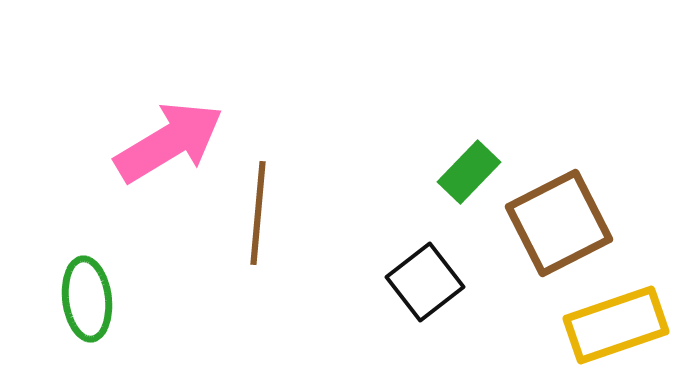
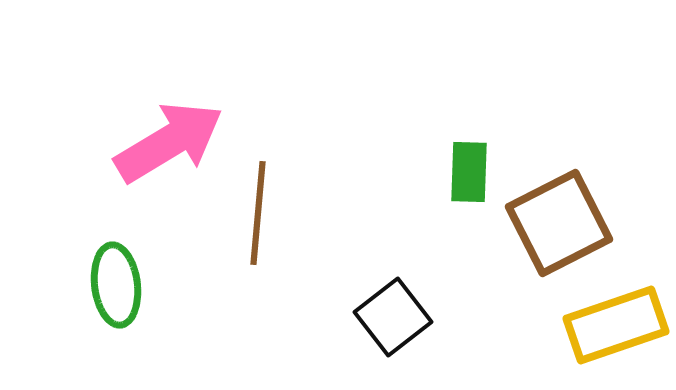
green rectangle: rotated 42 degrees counterclockwise
black square: moved 32 px left, 35 px down
green ellipse: moved 29 px right, 14 px up
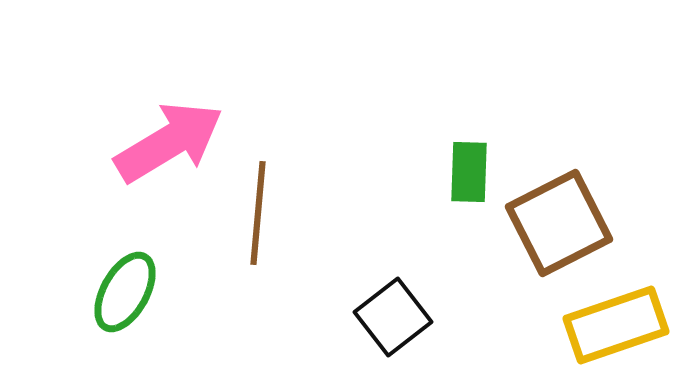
green ellipse: moved 9 px right, 7 px down; rotated 36 degrees clockwise
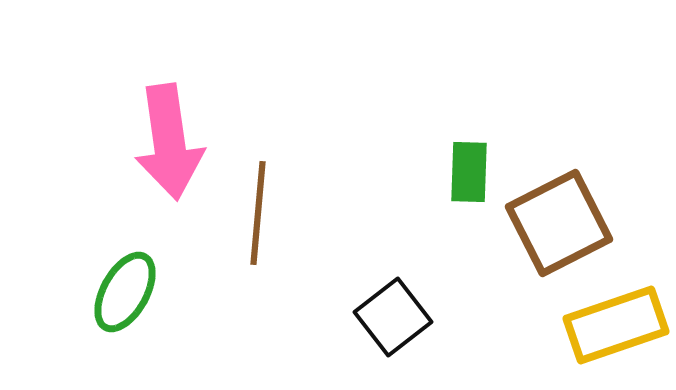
pink arrow: rotated 113 degrees clockwise
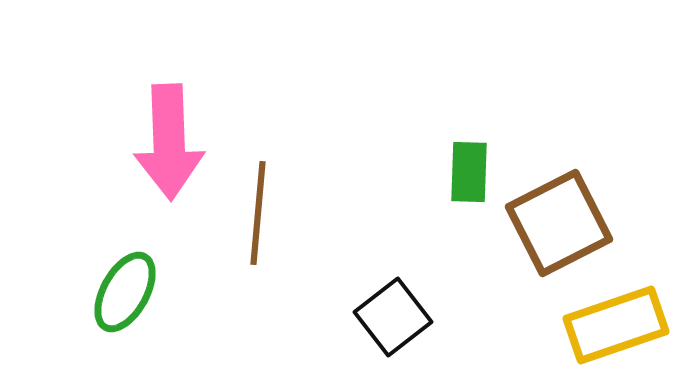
pink arrow: rotated 6 degrees clockwise
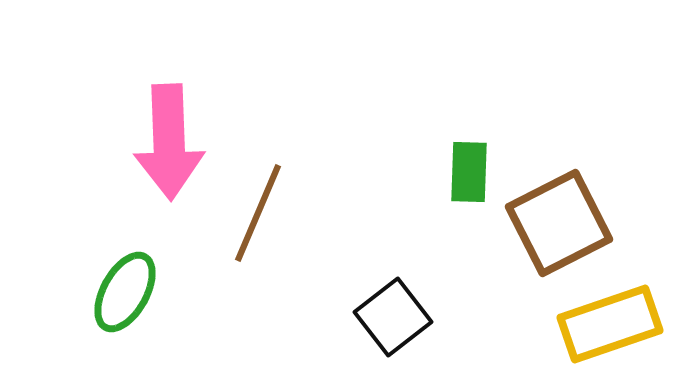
brown line: rotated 18 degrees clockwise
yellow rectangle: moved 6 px left, 1 px up
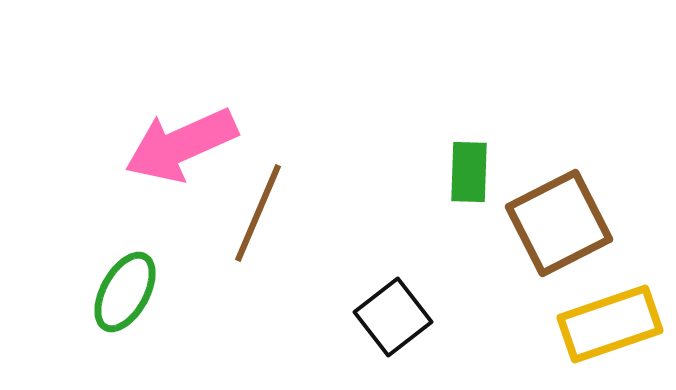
pink arrow: moved 12 px right, 3 px down; rotated 68 degrees clockwise
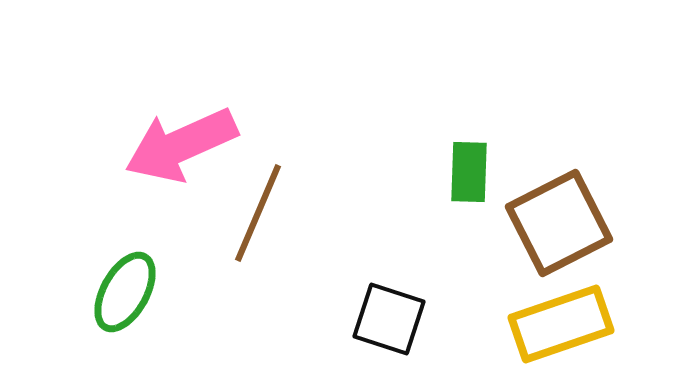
black square: moved 4 px left, 2 px down; rotated 34 degrees counterclockwise
yellow rectangle: moved 49 px left
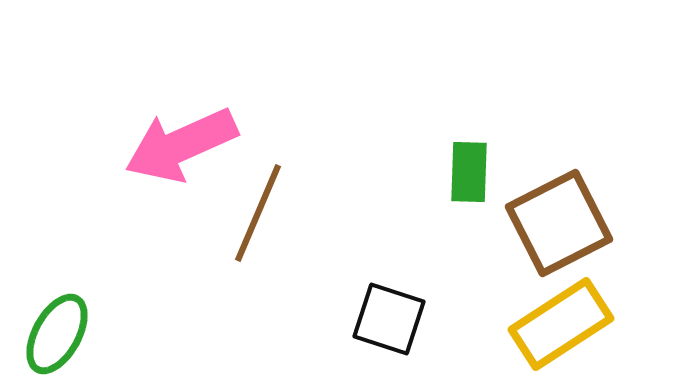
green ellipse: moved 68 px left, 42 px down
yellow rectangle: rotated 14 degrees counterclockwise
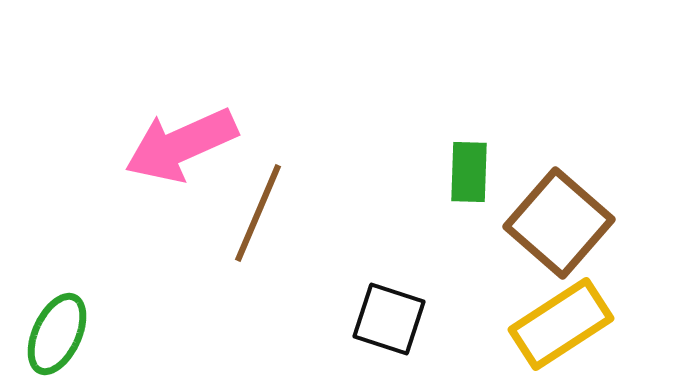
brown square: rotated 22 degrees counterclockwise
green ellipse: rotated 4 degrees counterclockwise
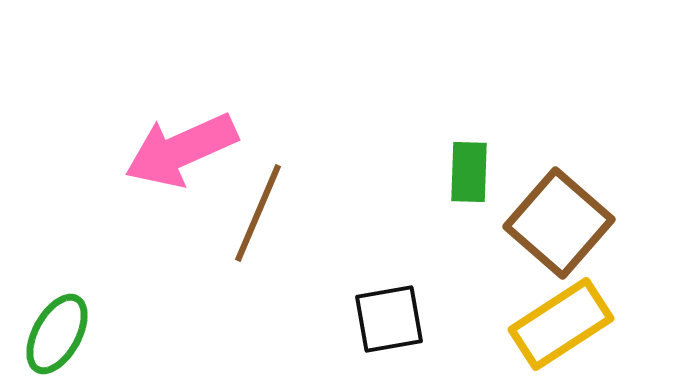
pink arrow: moved 5 px down
black square: rotated 28 degrees counterclockwise
green ellipse: rotated 4 degrees clockwise
